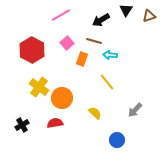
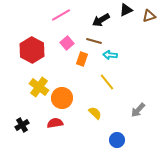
black triangle: rotated 32 degrees clockwise
gray arrow: moved 3 px right
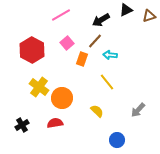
brown line: moved 1 px right; rotated 63 degrees counterclockwise
yellow semicircle: moved 2 px right, 2 px up
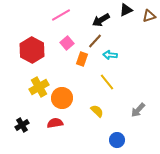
yellow cross: rotated 24 degrees clockwise
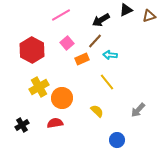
orange rectangle: rotated 48 degrees clockwise
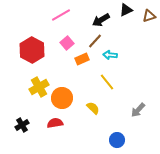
yellow semicircle: moved 4 px left, 3 px up
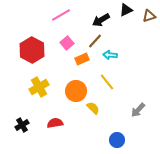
orange circle: moved 14 px right, 7 px up
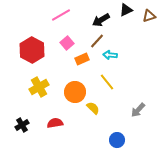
brown line: moved 2 px right
orange circle: moved 1 px left, 1 px down
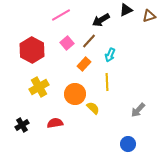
brown line: moved 8 px left
cyan arrow: rotated 72 degrees counterclockwise
orange rectangle: moved 2 px right, 5 px down; rotated 24 degrees counterclockwise
yellow line: rotated 36 degrees clockwise
orange circle: moved 2 px down
blue circle: moved 11 px right, 4 px down
